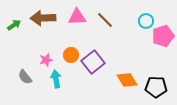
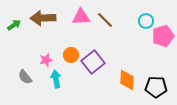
pink triangle: moved 4 px right
orange diamond: rotated 35 degrees clockwise
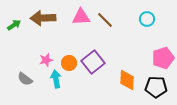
cyan circle: moved 1 px right, 2 px up
pink pentagon: moved 22 px down
orange circle: moved 2 px left, 8 px down
gray semicircle: moved 2 px down; rotated 14 degrees counterclockwise
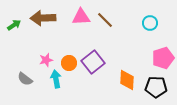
cyan circle: moved 3 px right, 4 px down
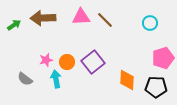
orange circle: moved 2 px left, 1 px up
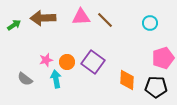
purple square: rotated 15 degrees counterclockwise
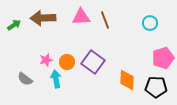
brown line: rotated 24 degrees clockwise
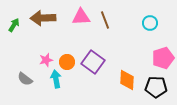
green arrow: rotated 24 degrees counterclockwise
